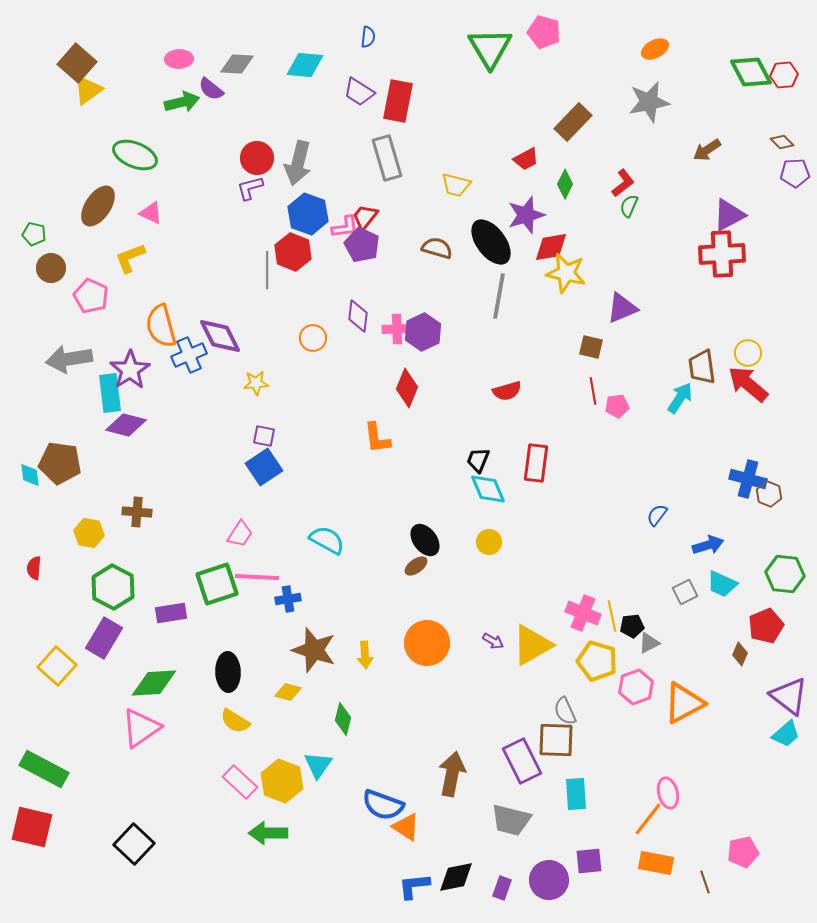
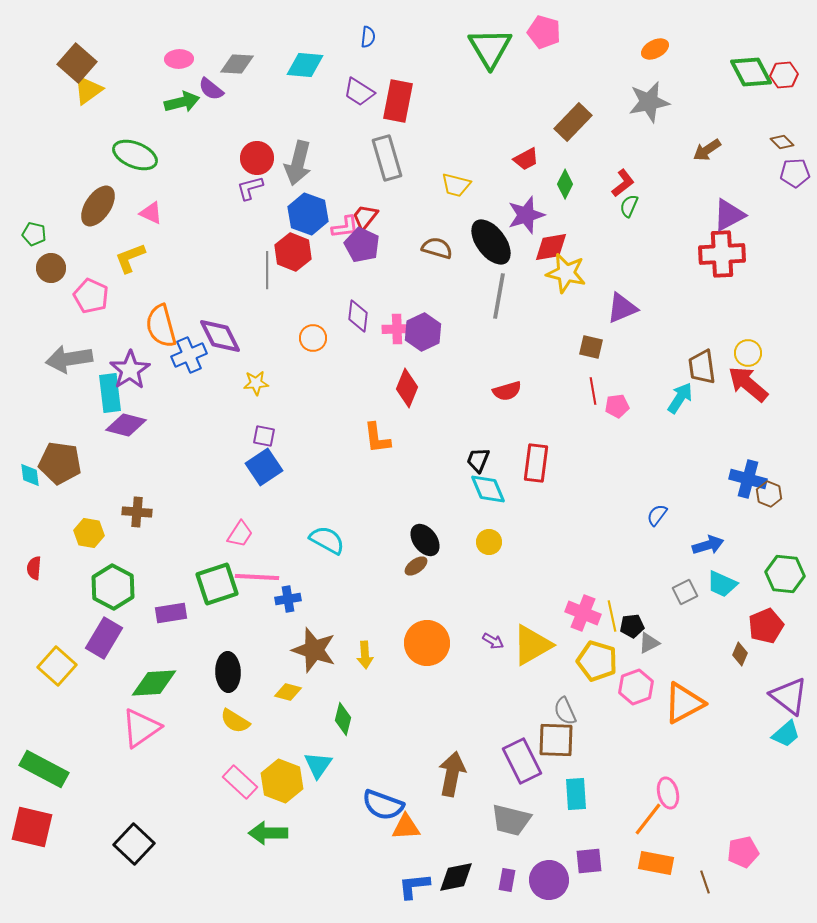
orange triangle at (406, 827): rotated 36 degrees counterclockwise
purple rectangle at (502, 888): moved 5 px right, 8 px up; rotated 10 degrees counterclockwise
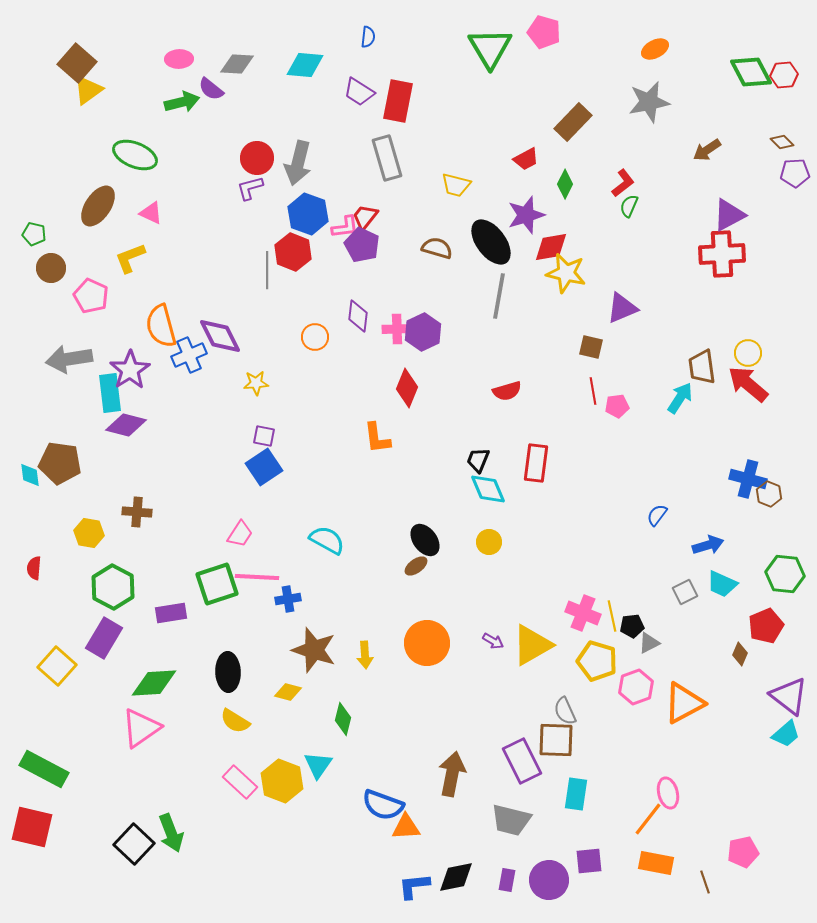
orange circle at (313, 338): moved 2 px right, 1 px up
cyan rectangle at (576, 794): rotated 12 degrees clockwise
green arrow at (268, 833): moved 97 px left; rotated 111 degrees counterclockwise
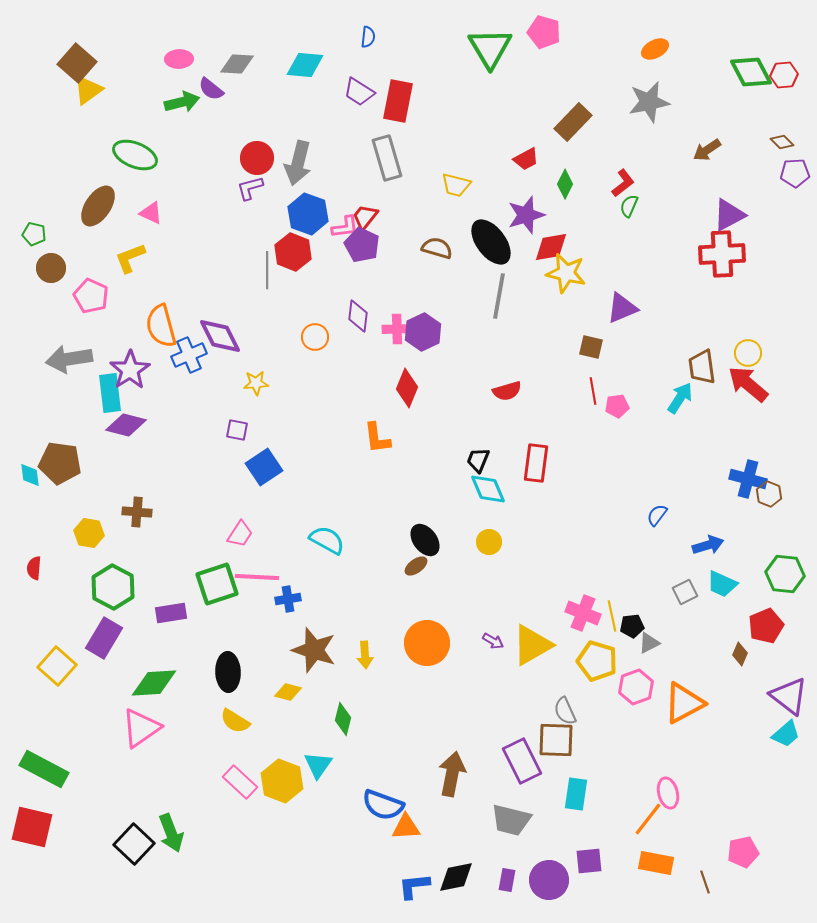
purple square at (264, 436): moved 27 px left, 6 px up
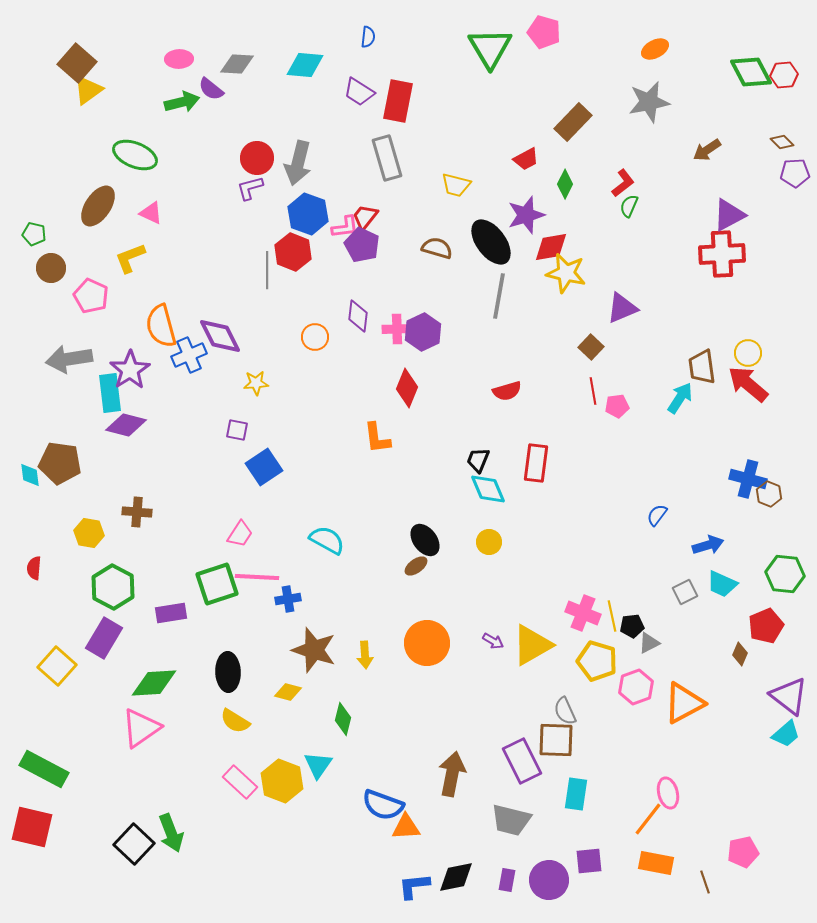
brown square at (591, 347): rotated 30 degrees clockwise
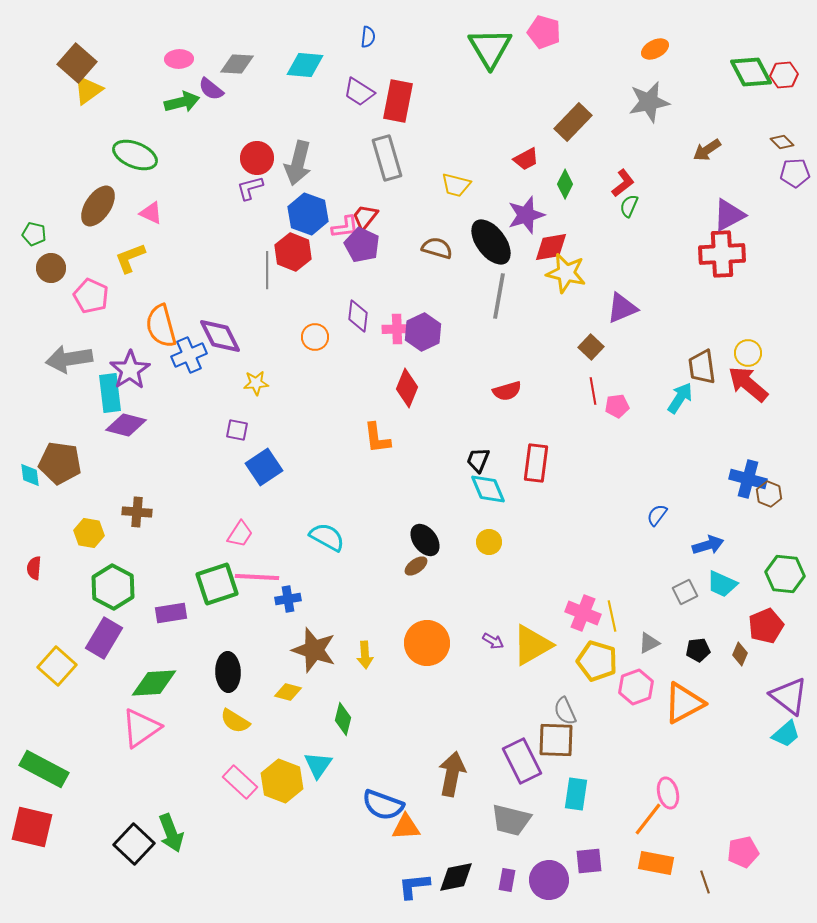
cyan semicircle at (327, 540): moved 3 px up
black pentagon at (632, 626): moved 66 px right, 24 px down
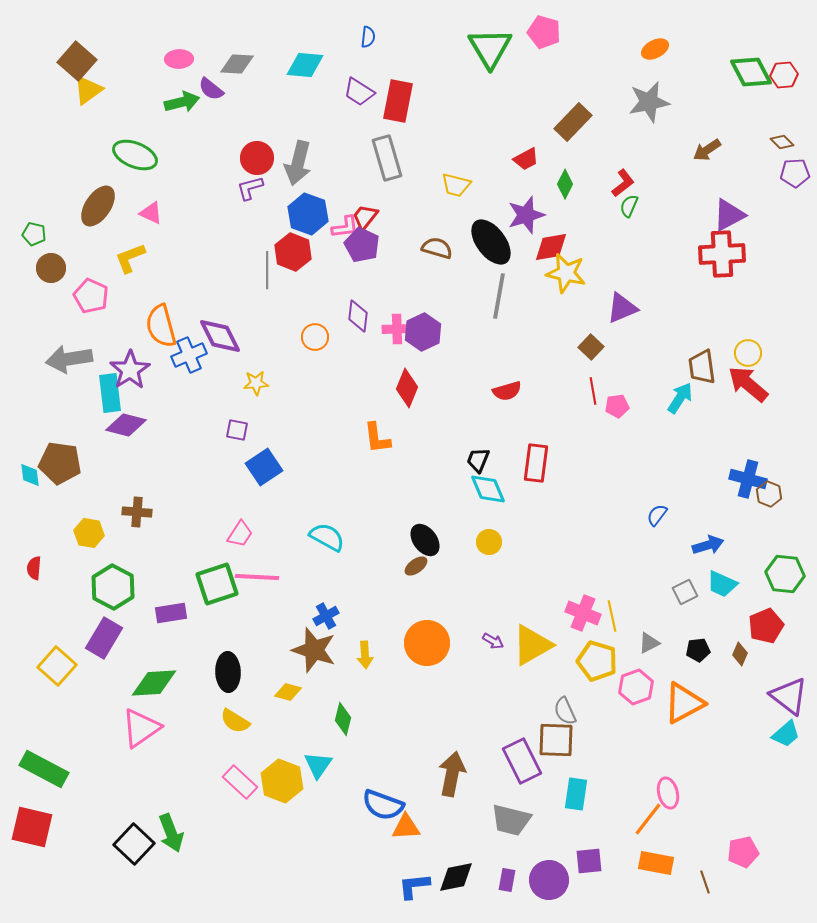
brown square at (77, 63): moved 2 px up
blue cross at (288, 599): moved 38 px right, 17 px down; rotated 20 degrees counterclockwise
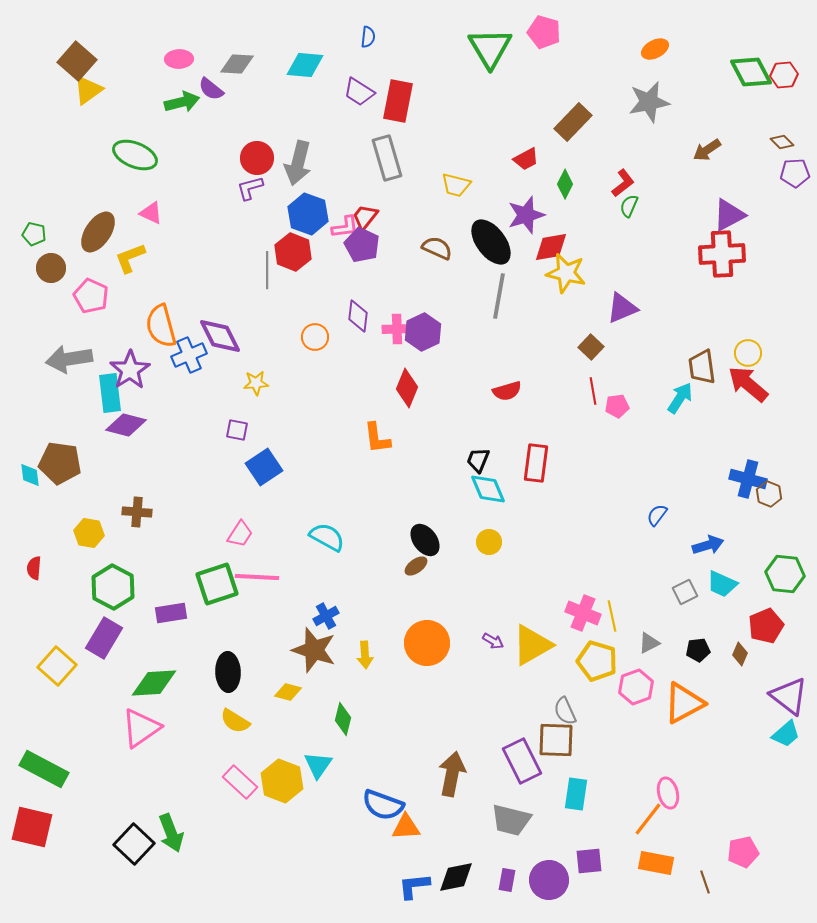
brown ellipse at (98, 206): moved 26 px down
brown semicircle at (437, 248): rotated 8 degrees clockwise
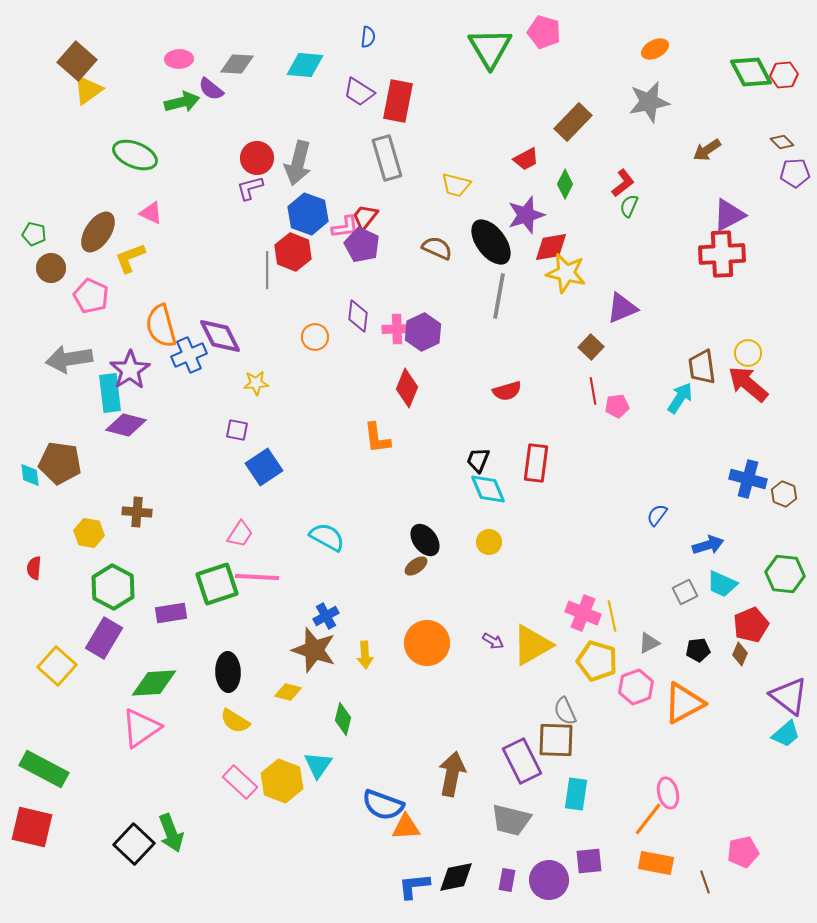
brown hexagon at (769, 494): moved 15 px right
red pentagon at (766, 626): moved 15 px left, 1 px up
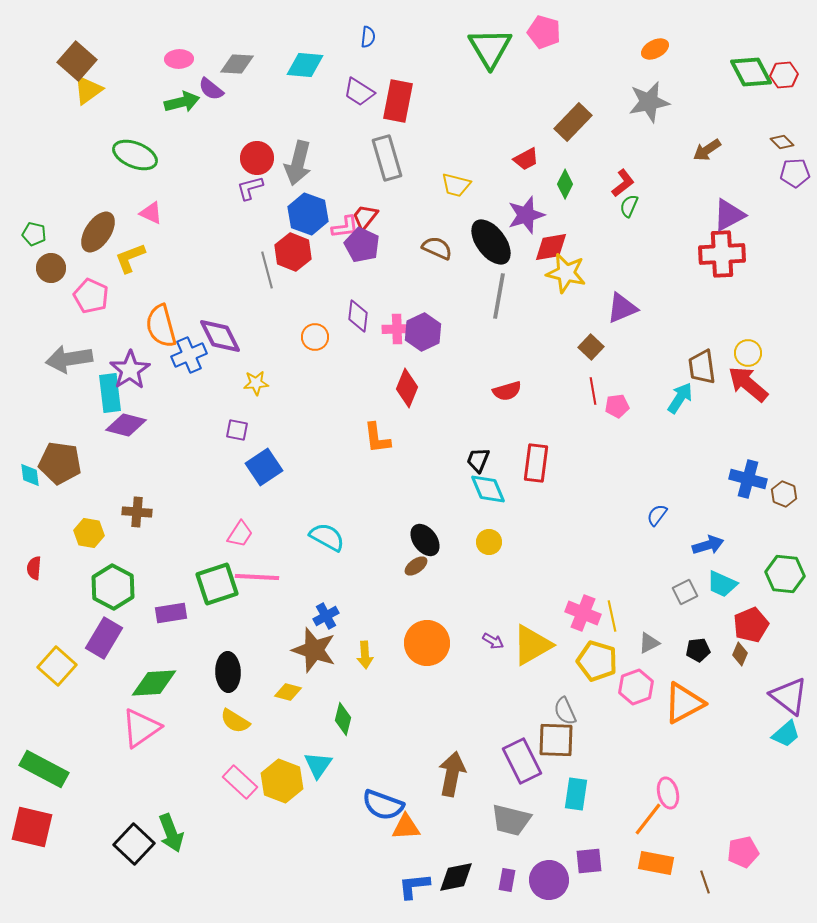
gray line at (267, 270): rotated 15 degrees counterclockwise
